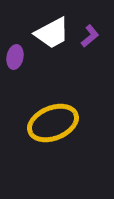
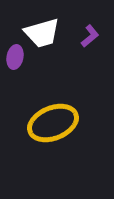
white trapezoid: moved 10 px left; rotated 12 degrees clockwise
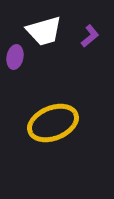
white trapezoid: moved 2 px right, 2 px up
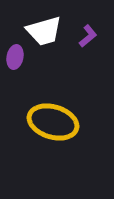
purple L-shape: moved 2 px left
yellow ellipse: moved 1 px up; rotated 39 degrees clockwise
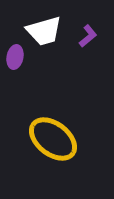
yellow ellipse: moved 17 px down; rotated 21 degrees clockwise
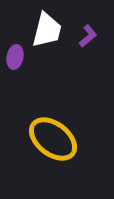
white trapezoid: moved 3 px right, 1 px up; rotated 60 degrees counterclockwise
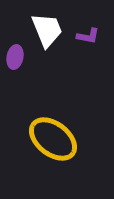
white trapezoid: rotated 36 degrees counterclockwise
purple L-shape: rotated 50 degrees clockwise
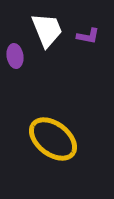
purple ellipse: moved 1 px up; rotated 20 degrees counterclockwise
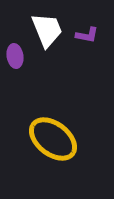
purple L-shape: moved 1 px left, 1 px up
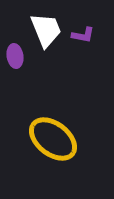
white trapezoid: moved 1 px left
purple L-shape: moved 4 px left
